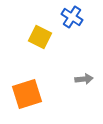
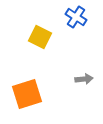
blue cross: moved 4 px right
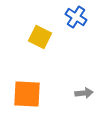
gray arrow: moved 14 px down
orange square: rotated 20 degrees clockwise
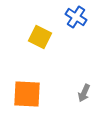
gray arrow: rotated 120 degrees clockwise
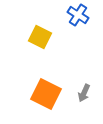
blue cross: moved 2 px right, 2 px up
orange square: moved 19 px right; rotated 24 degrees clockwise
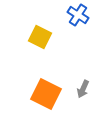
gray arrow: moved 1 px left, 4 px up
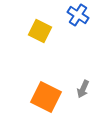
yellow square: moved 6 px up
orange square: moved 3 px down
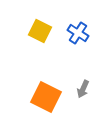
blue cross: moved 18 px down
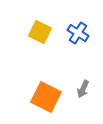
yellow square: moved 1 px down
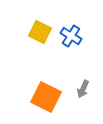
blue cross: moved 7 px left, 3 px down
